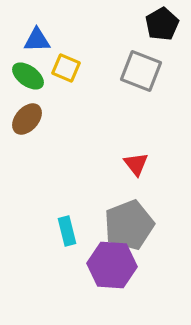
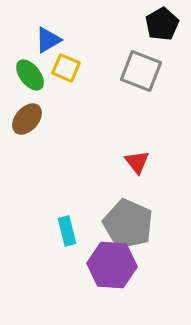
blue triangle: moved 11 px right; rotated 28 degrees counterclockwise
green ellipse: moved 2 px right, 1 px up; rotated 16 degrees clockwise
red triangle: moved 1 px right, 2 px up
gray pentagon: moved 1 px left, 1 px up; rotated 27 degrees counterclockwise
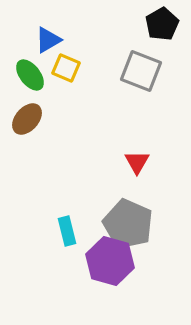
red triangle: rotated 8 degrees clockwise
purple hexagon: moved 2 px left, 4 px up; rotated 12 degrees clockwise
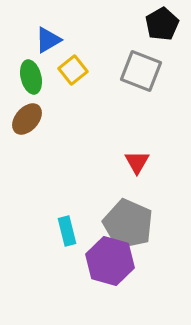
yellow square: moved 7 px right, 2 px down; rotated 28 degrees clockwise
green ellipse: moved 1 px right, 2 px down; rotated 24 degrees clockwise
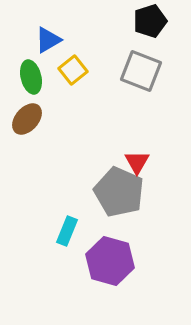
black pentagon: moved 12 px left, 3 px up; rotated 12 degrees clockwise
gray pentagon: moved 9 px left, 32 px up
cyan rectangle: rotated 36 degrees clockwise
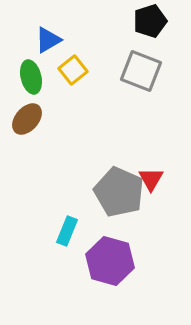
red triangle: moved 14 px right, 17 px down
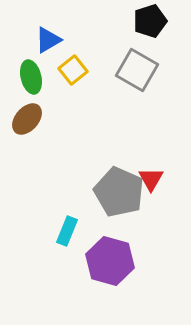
gray square: moved 4 px left, 1 px up; rotated 9 degrees clockwise
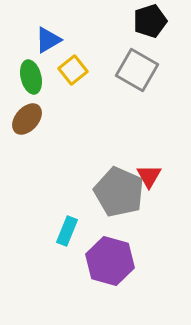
red triangle: moved 2 px left, 3 px up
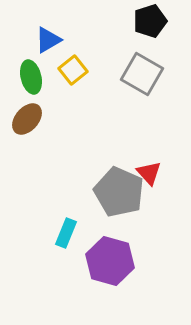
gray square: moved 5 px right, 4 px down
red triangle: moved 3 px up; rotated 12 degrees counterclockwise
cyan rectangle: moved 1 px left, 2 px down
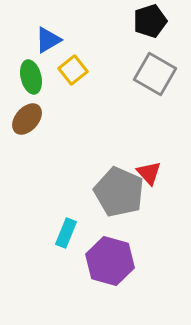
gray square: moved 13 px right
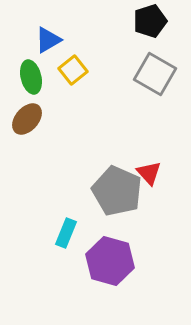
gray pentagon: moved 2 px left, 1 px up
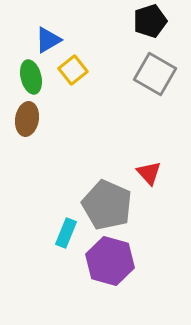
brown ellipse: rotated 32 degrees counterclockwise
gray pentagon: moved 10 px left, 14 px down
